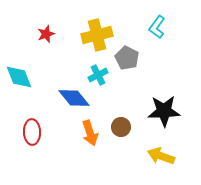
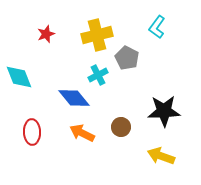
orange arrow: moved 8 px left; rotated 135 degrees clockwise
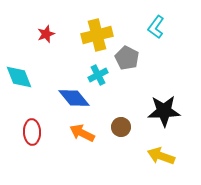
cyan L-shape: moved 1 px left
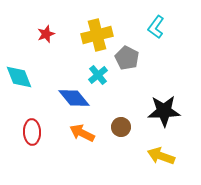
cyan cross: rotated 12 degrees counterclockwise
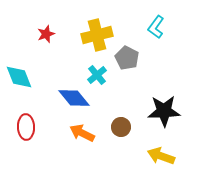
cyan cross: moved 1 px left
red ellipse: moved 6 px left, 5 px up
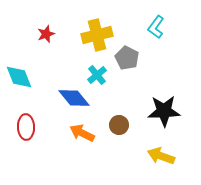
brown circle: moved 2 px left, 2 px up
